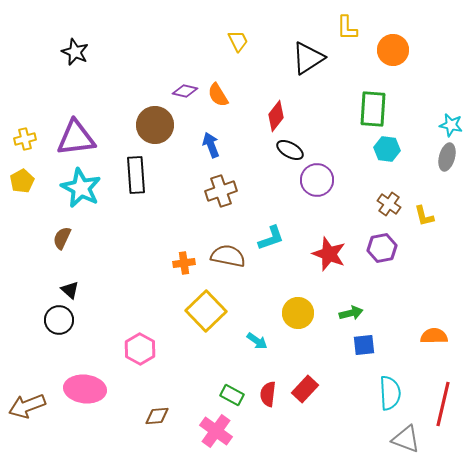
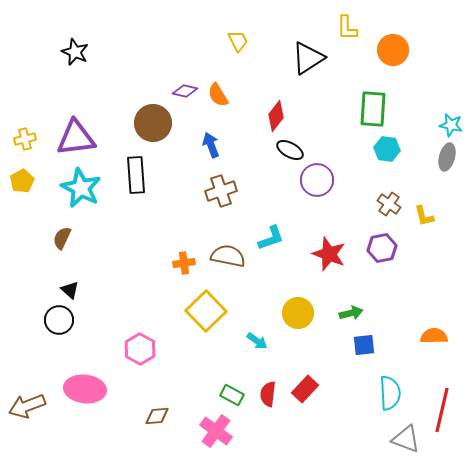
brown circle at (155, 125): moved 2 px left, 2 px up
red line at (443, 404): moved 1 px left, 6 px down
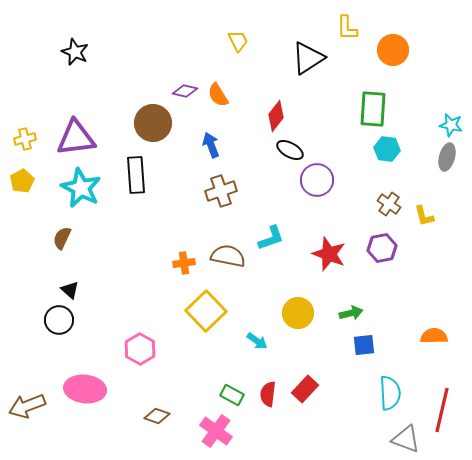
brown diamond at (157, 416): rotated 25 degrees clockwise
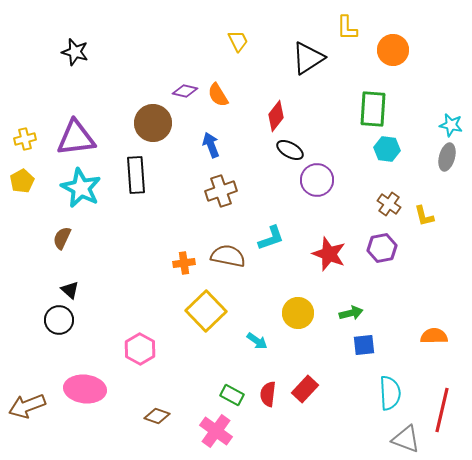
black star at (75, 52): rotated 8 degrees counterclockwise
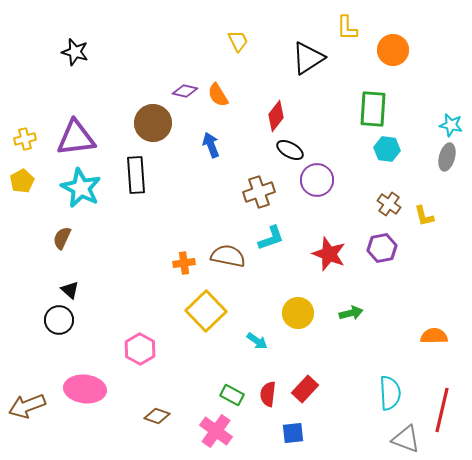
brown cross at (221, 191): moved 38 px right, 1 px down
blue square at (364, 345): moved 71 px left, 88 px down
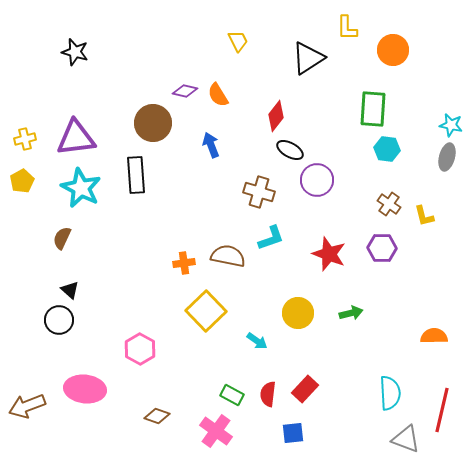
brown cross at (259, 192): rotated 36 degrees clockwise
purple hexagon at (382, 248): rotated 12 degrees clockwise
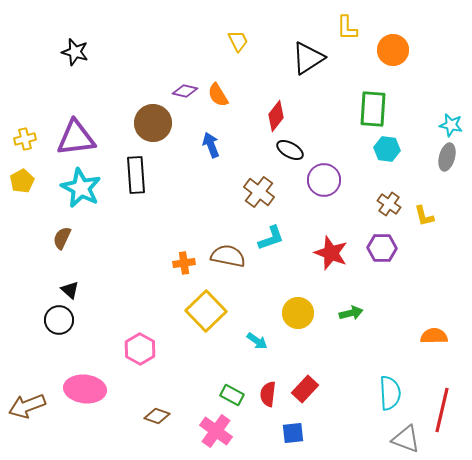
purple circle at (317, 180): moved 7 px right
brown cross at (259, 192): rotated 20 degrees clockwise
red star at (329, 254): moved 2 px right, 1 px up
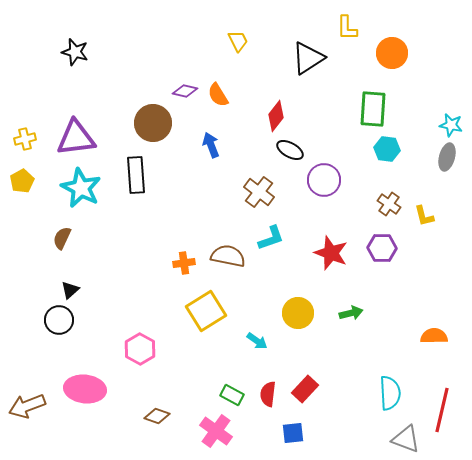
orange circle at (393, 50): moved 1 px left, 3 px down
black triangle at (70, 290): rotated 36 degrees clockwise
yellow square at (206, 311): rotated 12 degrees clockwise
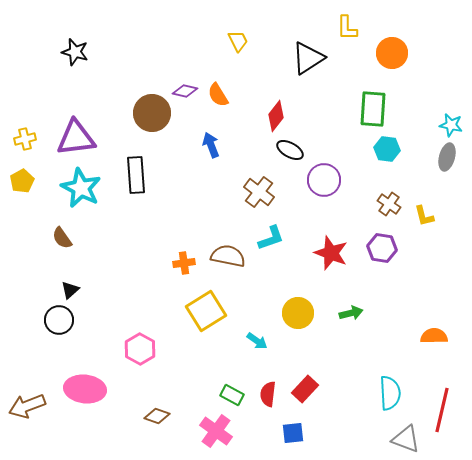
brown circle at (153, 123): moved 1 px left, 10 px up
brown semicircle at (62, 238): rotated 60 degrees counterclockwise
purple hexagon at (382, 248): rotated 8 degrees clockwise
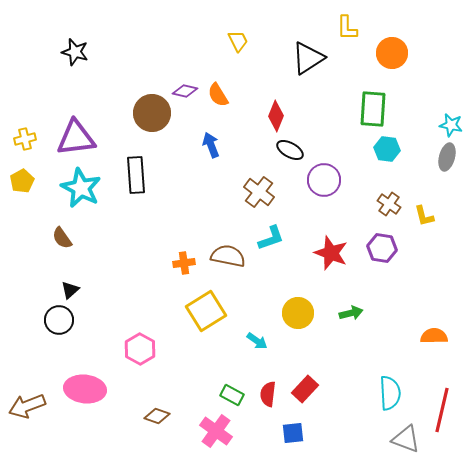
red diamond at (276, 116): rotated 16 degrees counterclockwise
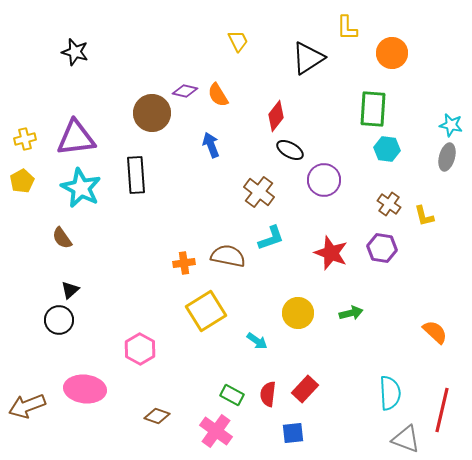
red diamond at (276, 116): rotated 16 degrees clockwise
orange semicircle at (434, 336): moved 1 px right, 4 px up; rotated 44 degrees clockwise
